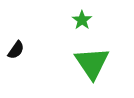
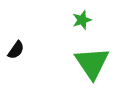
green star: rotated 18 degrees clockwise
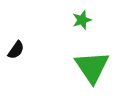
green triangle: moved 4 px down
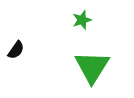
green triangle: rotated 6 degrees clockwise
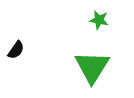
green star: moved 17 px right; rotated 30 degrees clockwise
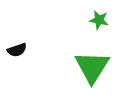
black semicircle: moved 1 px right; rotated 36 degrees clockwise
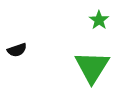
green star: rotated 24 degrees clockwise
